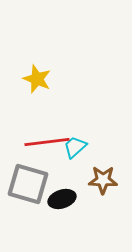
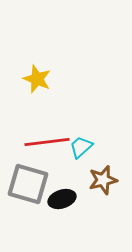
cyan trapezoid: moved 6 px right
brown star: rotated 16 degrees counterclockwise
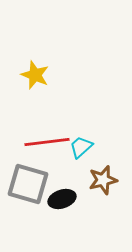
yellow star: moved 2 px left, 4 px up
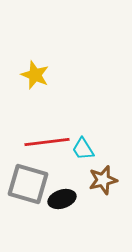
cyan trapezoid: moved 2 px right, 2 px down; rotated 80 degrees counterclockwise
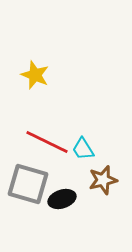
red line: rotated 33 degrees clockwise
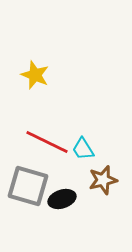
gray square: moved 2 px down
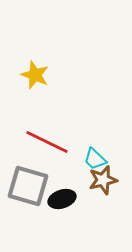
cyan trapezoid: moved 12 px right, 10 px down; rotated 15 degrees counterclockwise
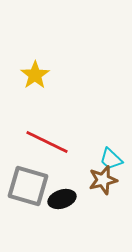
yellow star: rotated 16 degrees clockwise
cyan trapezoid: moved 16 px right
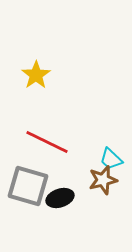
yellow star: moved 1 px right
black ellipse: moved 2 px left, 1 px up
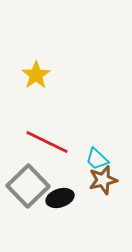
cyan trapezoid: moved 14 px left
gray square: rotated 30 degrees clockwise
